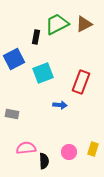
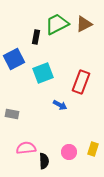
blue arrow: rotated 24 degrees clockwise
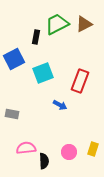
red rectangle: moved 1 px left, 1 px up
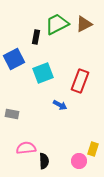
pink circle: moved 10 px right, 9 px down
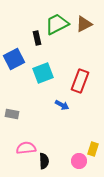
black rectangle: moved 1 px right, 1 px down; rotated 24 degrees counterclockwise
blue arrow: moved 2 px right
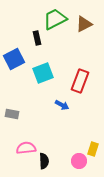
green trapezoid: moved 2 px left, 5 px up
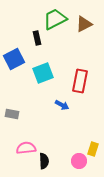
red rectangle: rotated 10 degrees counterclockwise
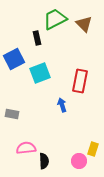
brown triangle: rotated 48 degrees counterclockwise
cyan square: moved 3 px left
blue arrow: rotated 136 degrees counterclockwise
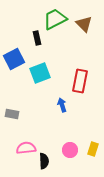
pink circle: moved 9 px left, 11 px up
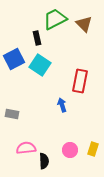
cyan square: moved 8 px up; rotated 35 degrees counterclockwise
